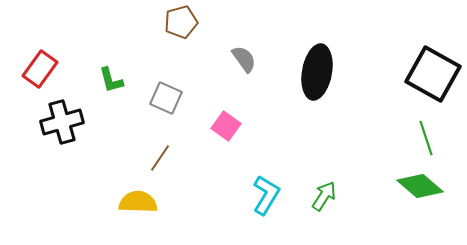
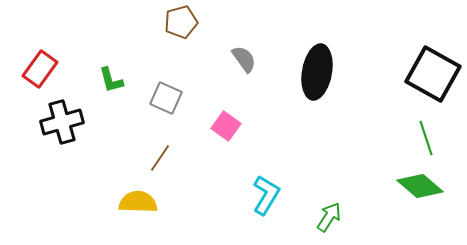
green arrow: moved 5 px right, 21 px down
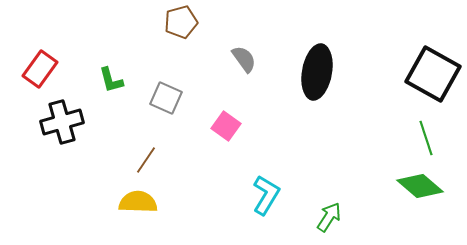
brown line: moved 14 px left, 2 px down
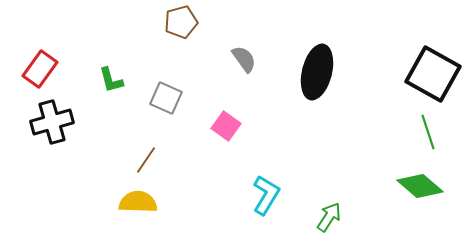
black ellipse: rotated 4 degrees clockwise
black cross: moved 10 px left
green line: moved 2 px right, 6 px up
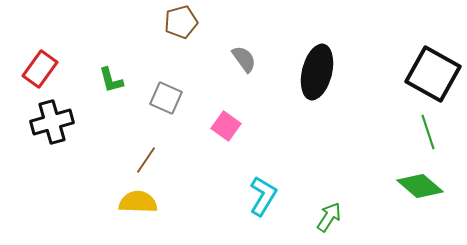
cyan L-shape: moved 3 px left, 1 px down
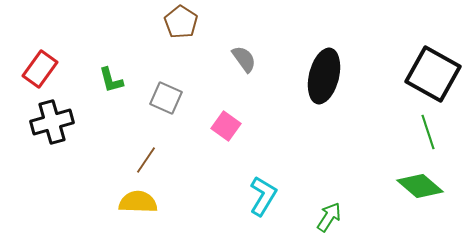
brown pentagon: rotated 24 degrees counterclockwise
black ellipse: moved 7 px right, 4 px down
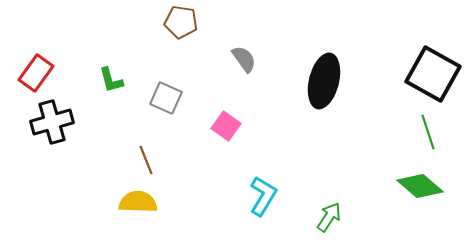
brown pentagon: rotated 24 degrees counterclockwise
red rectangle: moved 4 px left, 4 px down
black ellipse: moved 5 px down
brown line: rotated 56 degrees counterclockwise
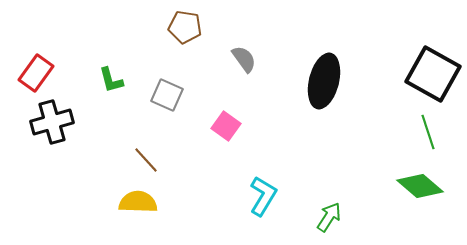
brown pentagon: moved 4 px right, 5 px down
gray square: moved 1 px right, 3 px up
brown line: rotated 20 degrees counterclockwise
